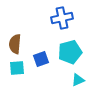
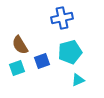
brown semicircle: moved 5 px right, 1 px down; rotated 36 degrees counterclockwise
blue square: moved 1 px right, 2 px down
cyan square: rotated 14 degrees counterclockwise
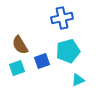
cyan pentagon: moved 2 px left, 1 px up
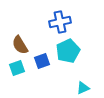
blue cross: moved 2 px left, 4 px down
cyan pentagon: rotated 10 degrees counterclockwise
cyan triangle: moved 5 px right, 8 px down
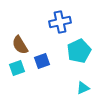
cyan pentagon: moved 11 px right
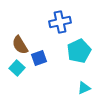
blue square: moved 3 px left, 3 px up
cyan square: rotated 28 degrees counterclockwise
cyan triangle: moved 1 px right
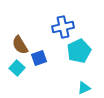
blue cross: moved 3 px right, 5 px down
